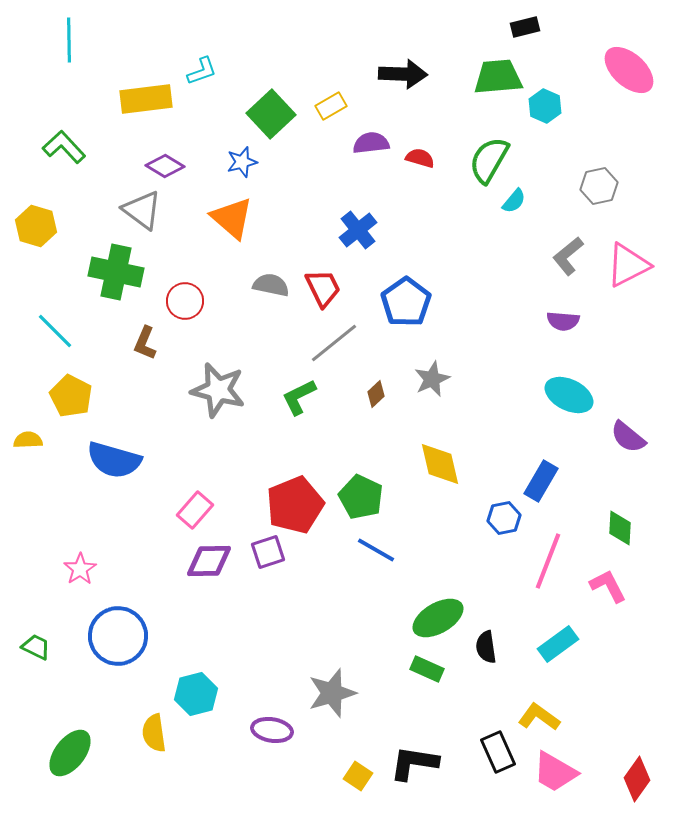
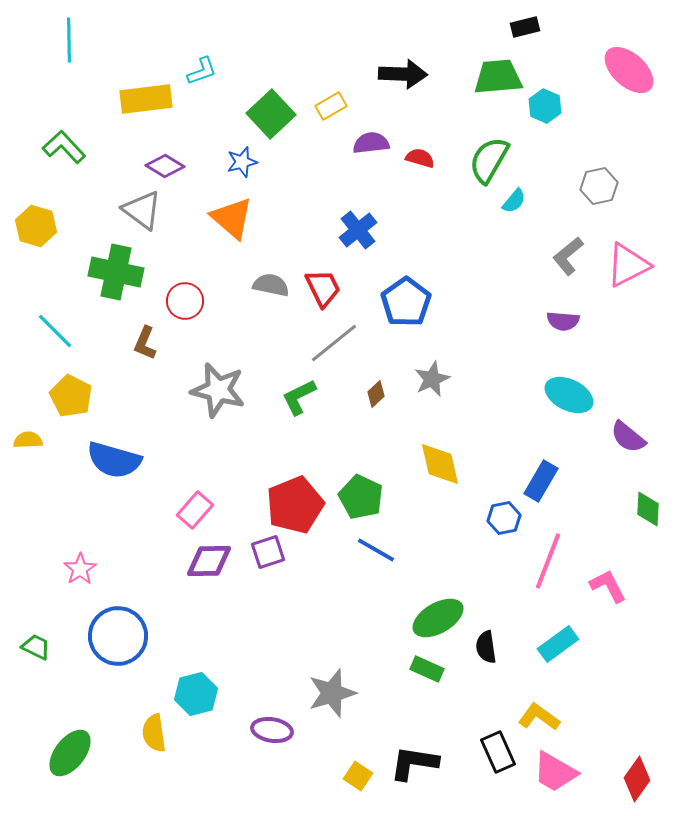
green diamond at (620, 528): moved 28 px right, 19 px up
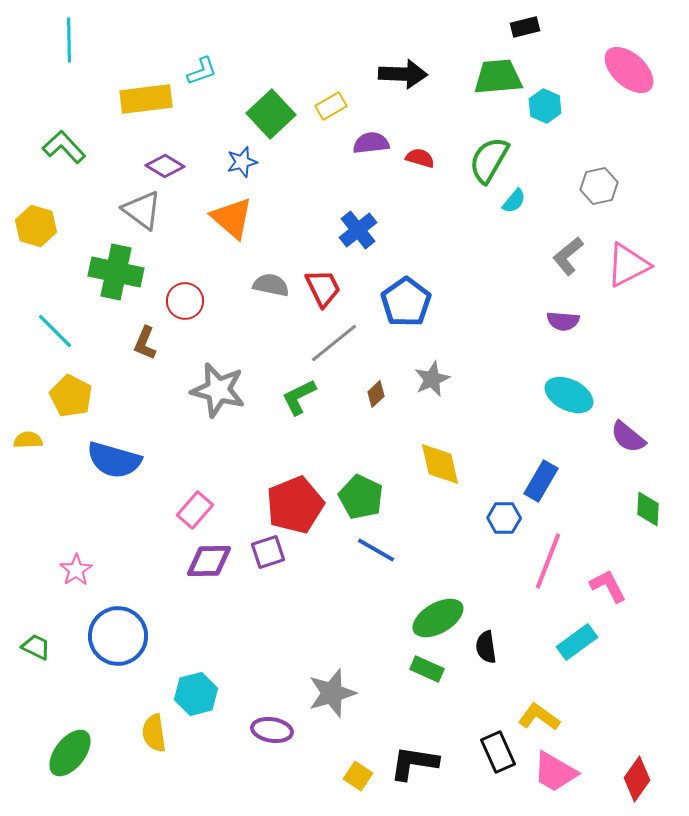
blue hexagon at (504, 518): rotated 12 degrees clockwise
pink star at (80, 569): moved 4 px left, 1 px down
cyan rectangle at (558, 644): moved 19 px right, 2 px up
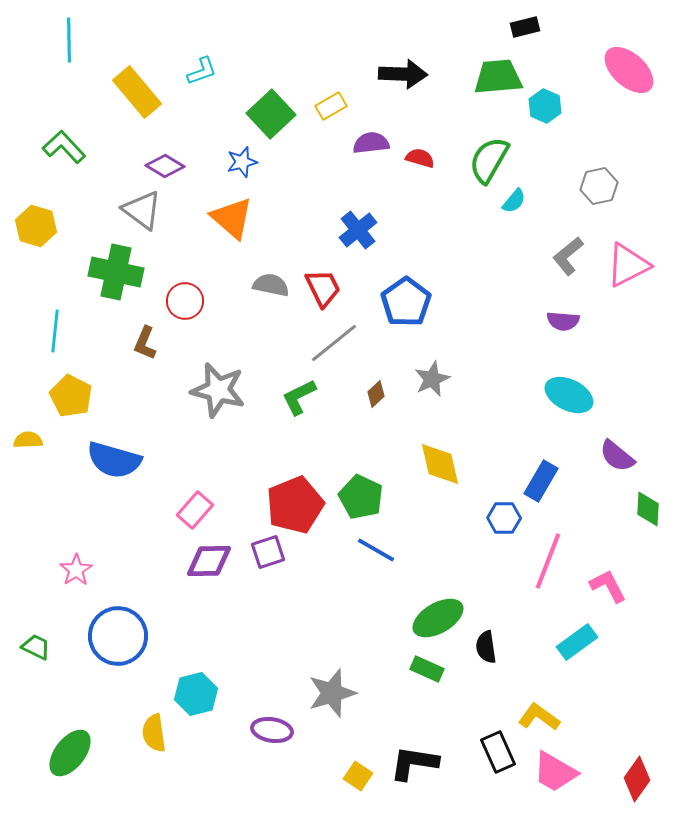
yellow rectangle at (146, 99): moved 9 px left, 7 px up; rotated 57 degrees clockwise
cyan line at (55, 331): rotated 51 degrees clockwise
purple semicircle at (628, 437): moved 11 px left, 19 px down
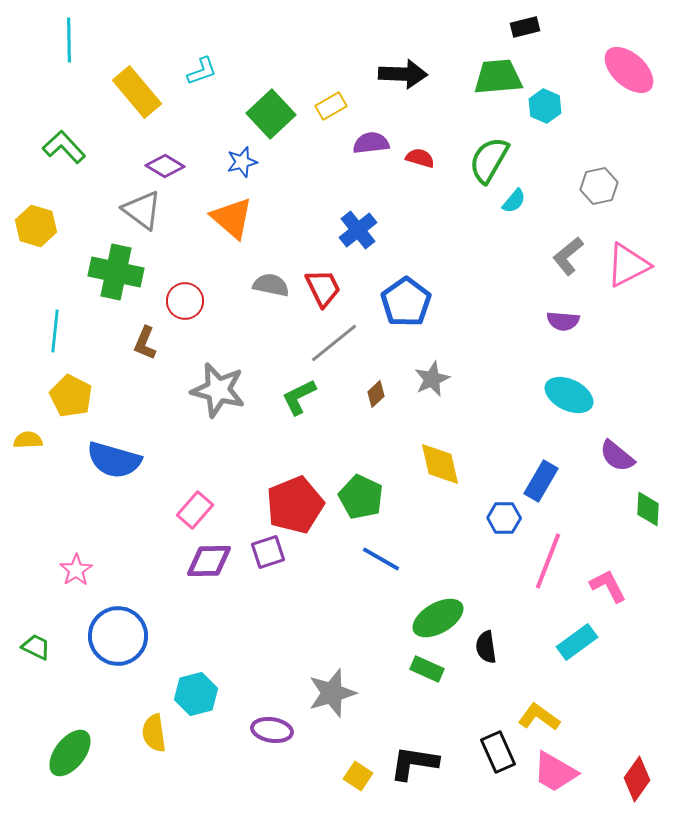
blue line at (376, 550): moved 5 px right, 9 px down
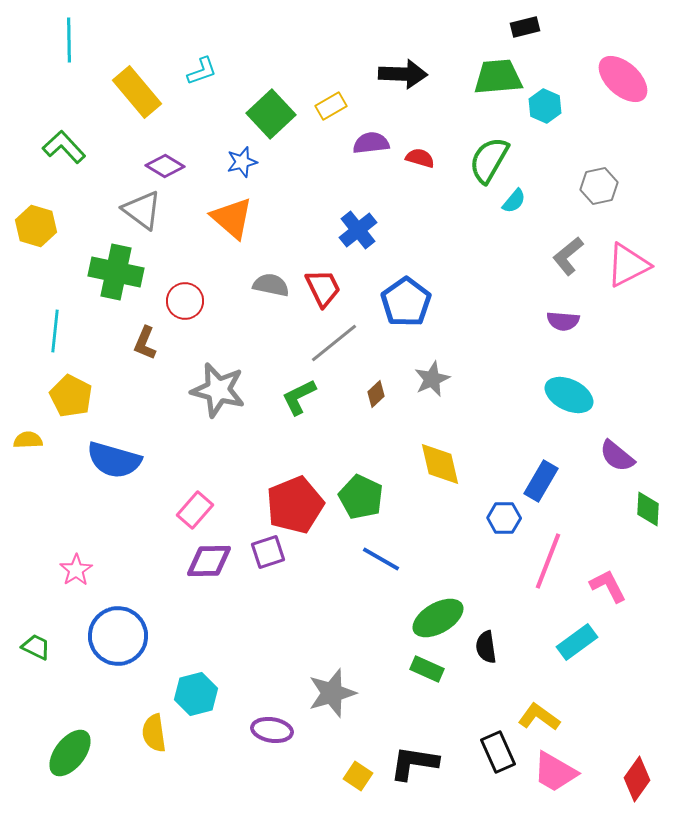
pink ellipse at (629, 70): moved 6 px left, 9 px down
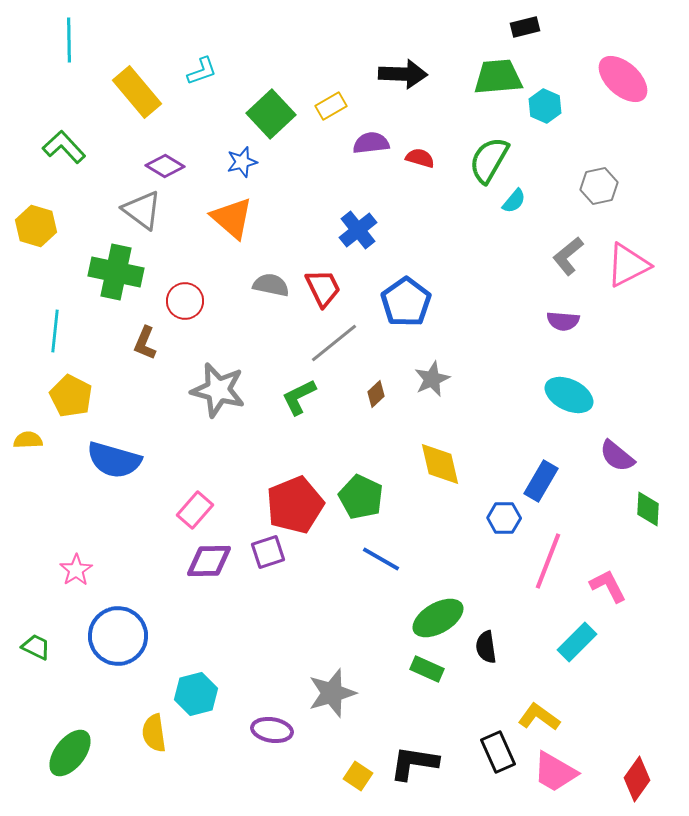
cyan rectangle at (577, 642): rotated 9 degrees counterclockwise
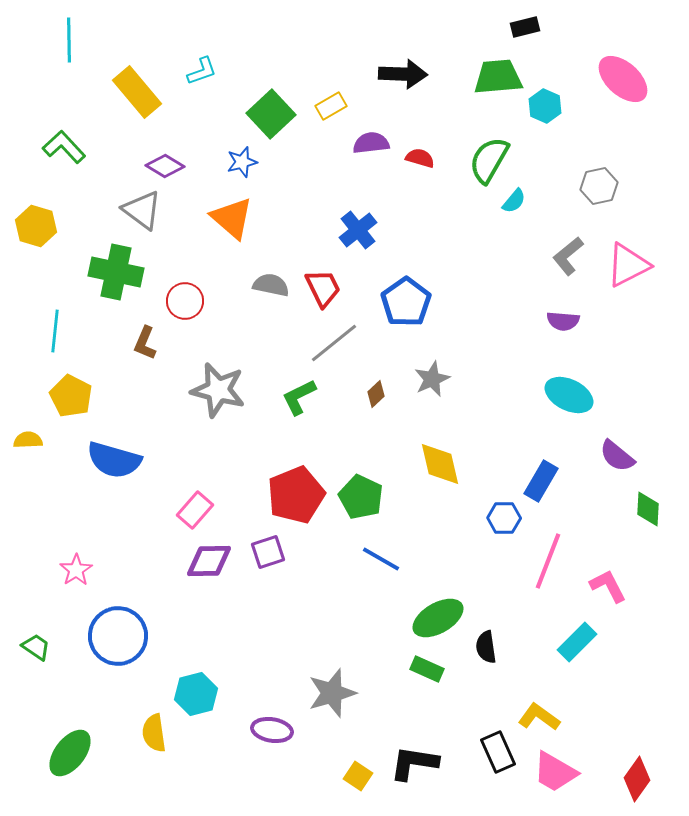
red pentagon at (295, 505): moved 1 px right, 10 px up
green trapezoid at (36, 647): rotated 8 degrees clockwise
